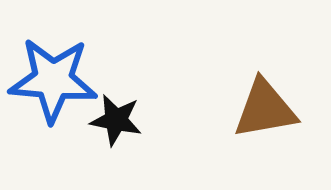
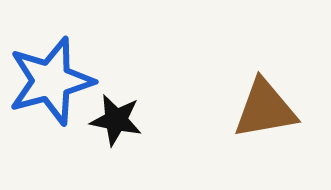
blue star: moved 2 px left, 1 px down; rotated 20 degrees counterclockwise
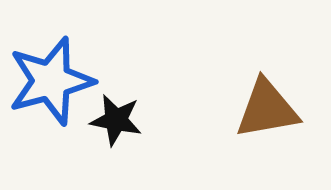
brown triangle: moved 2 px right
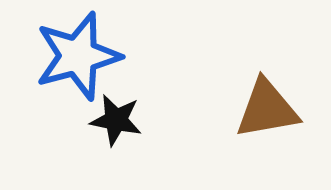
blue star: moved 27 px right, 25 px up
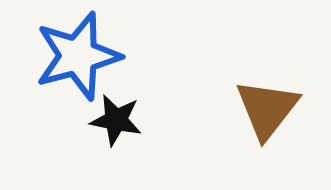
brown triangle: rotated 42 degrees counterclockwise
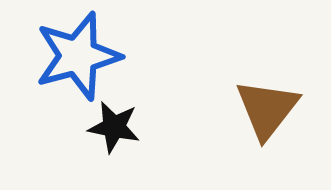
black star: moved 2 px left, 7 px down
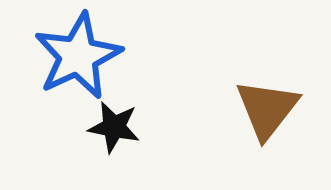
blue star: rotated 10 degrees counterclockwise
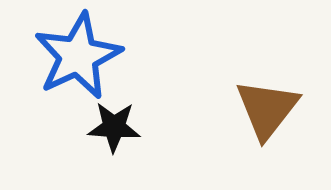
black star: rotated 8 degrees counterclockwise
